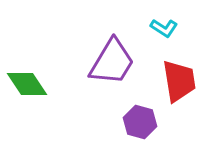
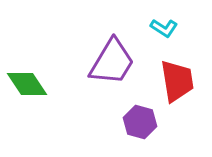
red trapezoid: moved 2 px left
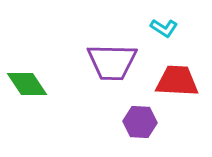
purple trapezoid: rotated 60 degrees clockwise
red trapezoid: rotated 78 degrees counterclockwise
purple hexagon: rotated 12 degrees counterclockwise
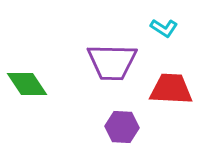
red trapezoid: moved 6 px left, 8 px down
purple hexagon: moved 18 px left, 5 px down
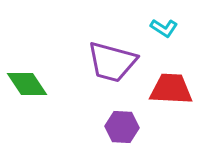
purple trapezoid: rotated 14 degrees clockwise
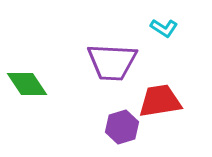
purple trapezoid: rotated 12 degrees counterclockwise
red trapezoid: moved 11 px left, 12 px down; rotated 12 degrees counterclockwise
purple hexagon: rotated 20 degrees counterclockwise
